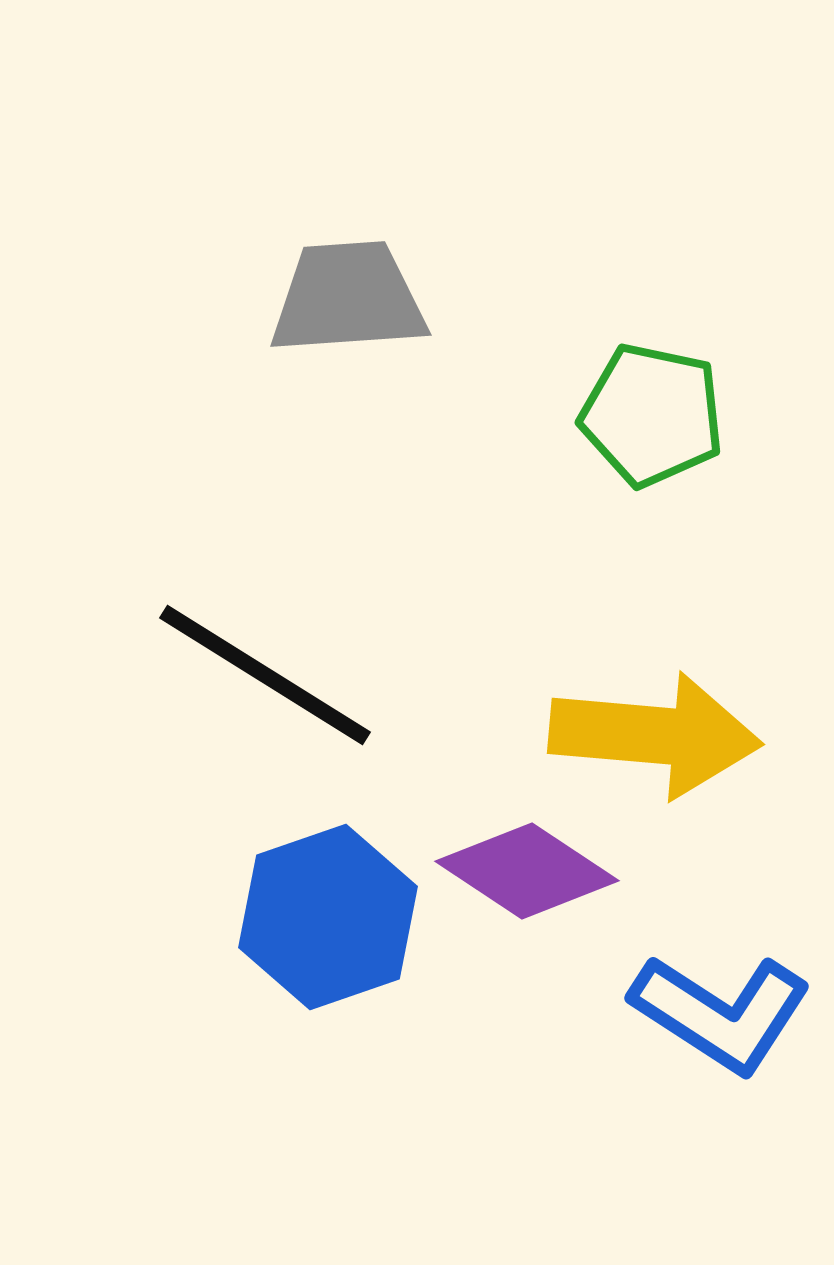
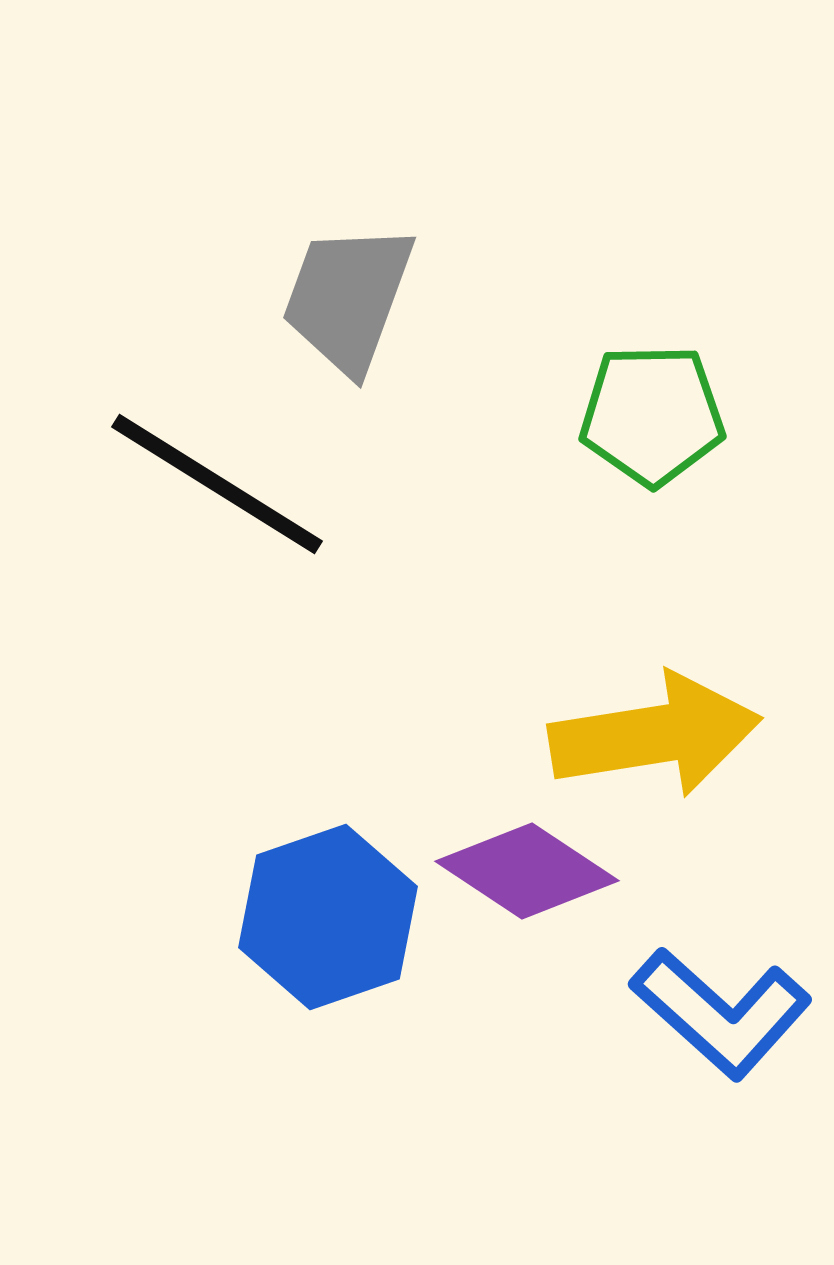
gray trapezoid: rotated 66 degrees counterclockwise
green pentagon: rotated 13 degrees counterclockwise
black line: moved 48 px left, 191 px up
yellow arrow: rotated 14 degrees counterclockwise
blue L-shape: rotated 9 degrees clockwise
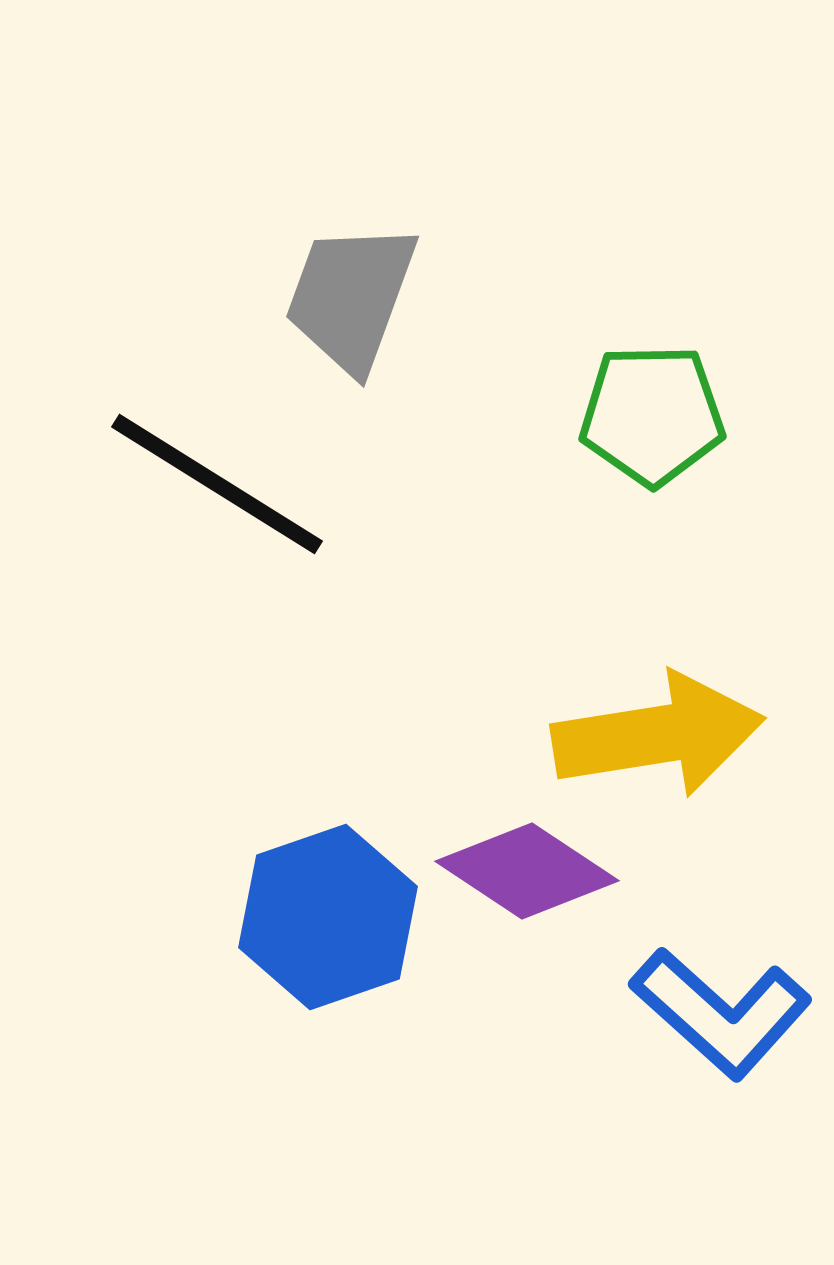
gray trapezoid: moved 3 px right, 1 px up
yellow arrow: moved 3 px right
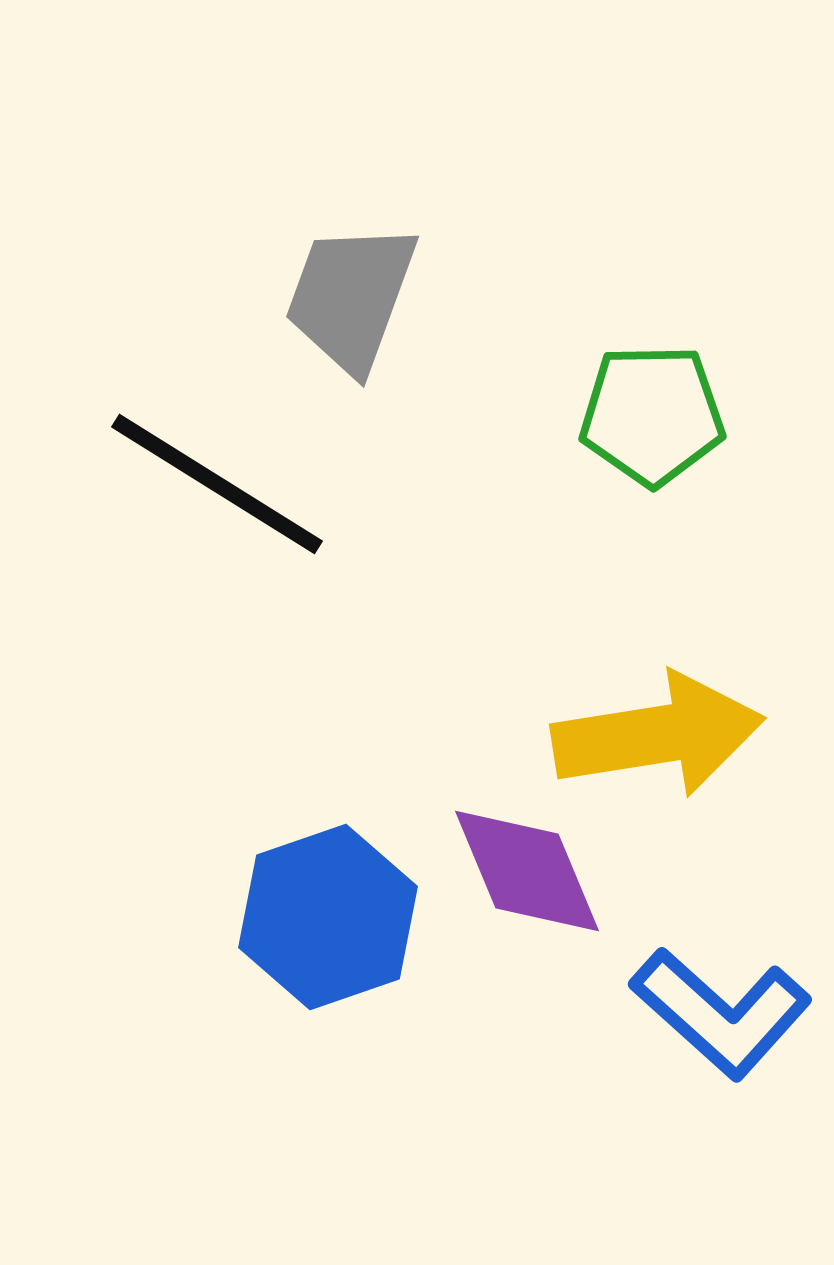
purple diamond: rotated 34 degrees clockwise
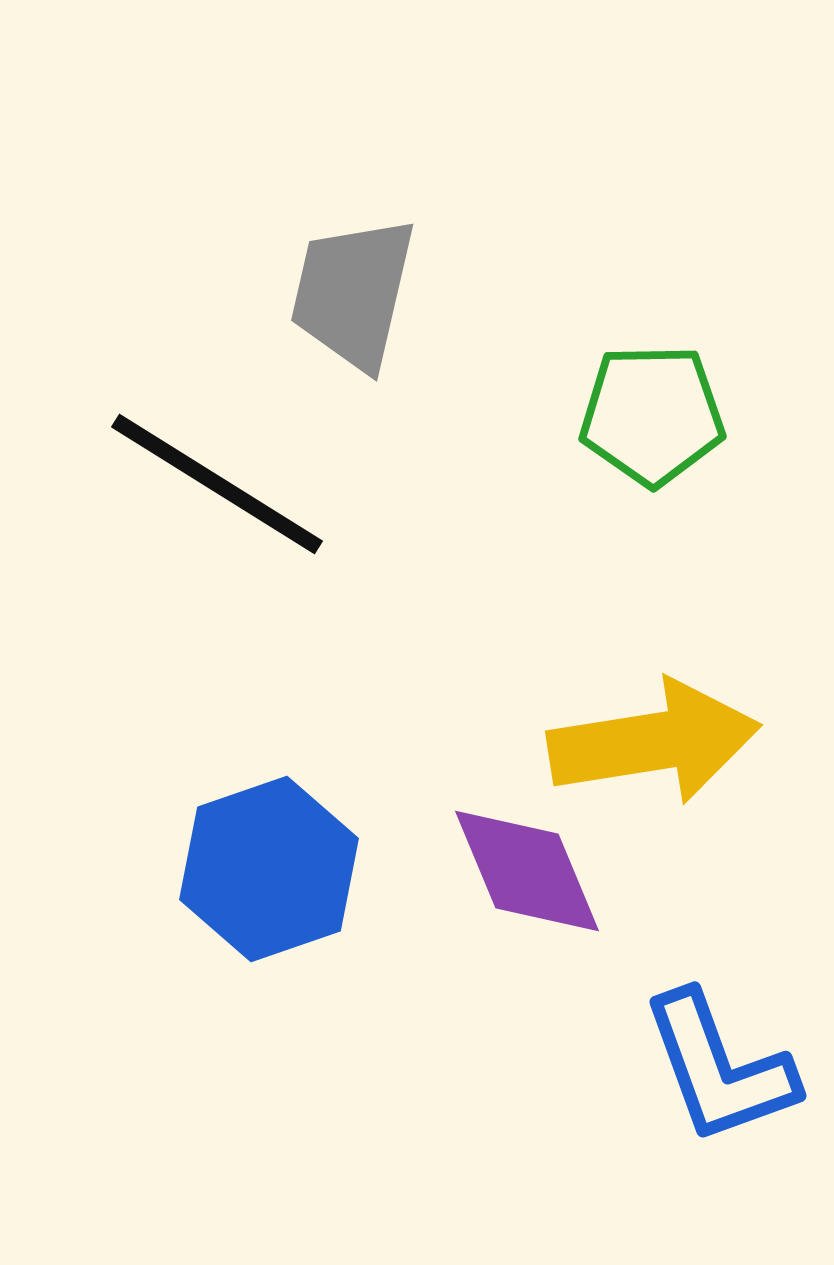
gray trapezoid: moved 2 px right, 4 px up; rotated 7 degrees counterclockwise
yellow arrow: moved 4 px left, 7 px down
blue hexagon: moved 59 px left, 48 px up
blue L-shape: moved 2 px left, 55 px down; rotated 28 degrees clockwise
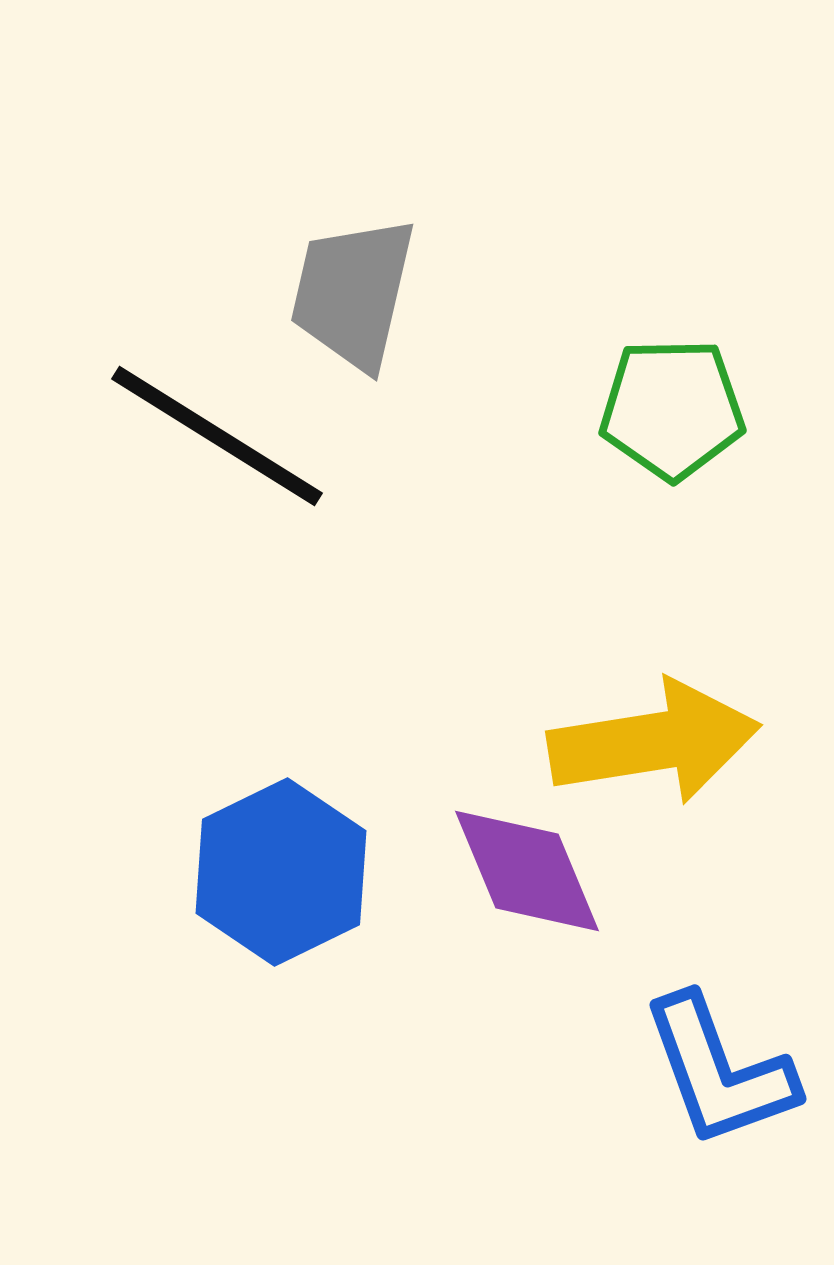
green pentagon: moved 20 px right, 6 px up
black line: moved 48 px up
blue hexagon: moved 12 px right, 3 px down; rotated 7 degrees counterclockwise
blue L-shape: moved 3 px down
